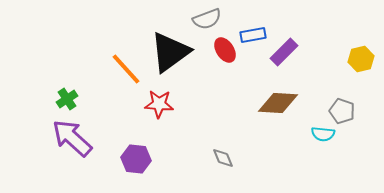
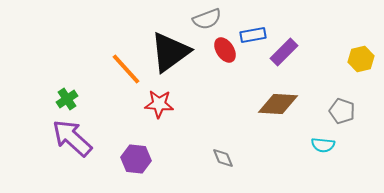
brown diamond: moved 1 px down
cyan semicircle: moved 11 px down
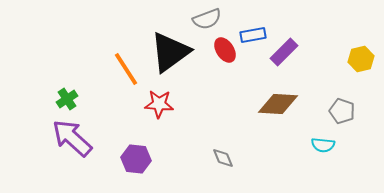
orange line: rotated 9 degrees clockwise
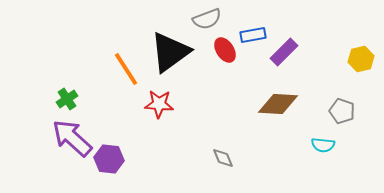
purple hexagon: moved 27 px left
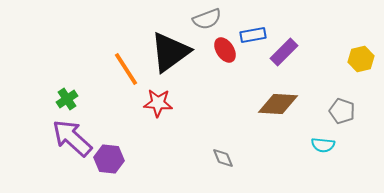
red star: moved 1 px left, 1 px up
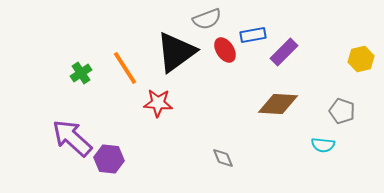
black triangle: moved 6 px right
orange line: moved 1 px left, 1 px up
green cross: moved 14 px right, 26 px up
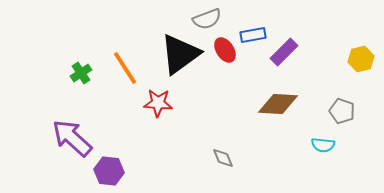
black triangle: moved 4 px right, 2 px down
purple hexagon: moved 12 px down
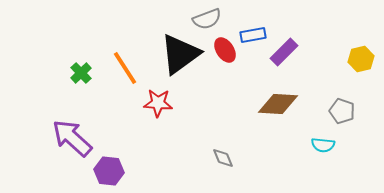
green cross: rotated 10 degrees counterclockwise
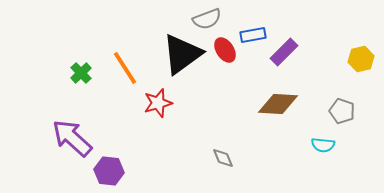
black triangle: moved 2 px right
red star: rotated 20 degrees counterclockwise
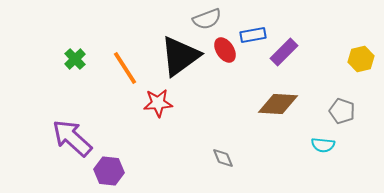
black triangle: moved 2 px left, 2 px down
green cross: moved 6 px left, 14 px up
red star: rotated 12 degrees clockwise
